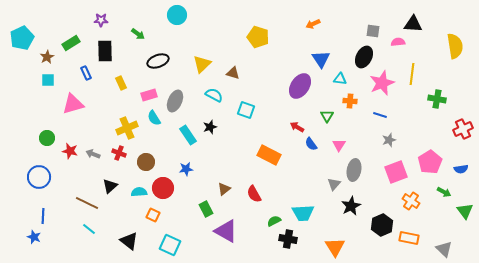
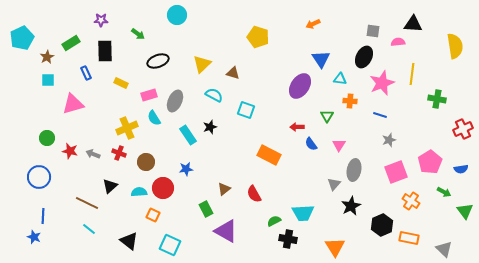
yellow rectangle at (121, 83): rotated 40 degrees counterclockwise
red arrow at (297, 127): rotated 32 degrees counterclockwise
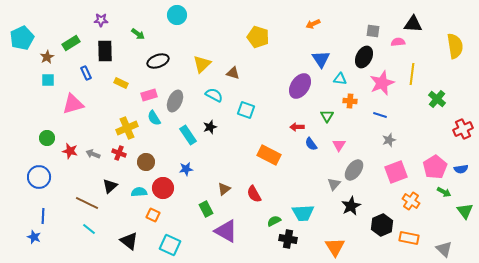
green cross at (437, 99): rotated 30 degrees clockwise
pink pentagon at (430, 162): moved 5 px right, 5 px down
gray ellipse at (354, 170): rotated 25 degrees clockwise
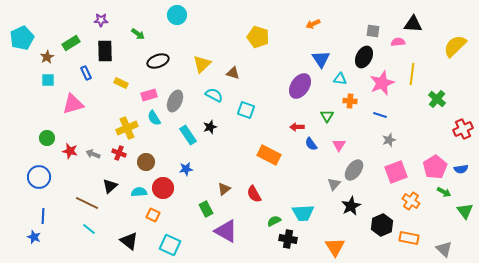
yellow semicircle at (455, 46): rotated 125 degrees counterclockwise
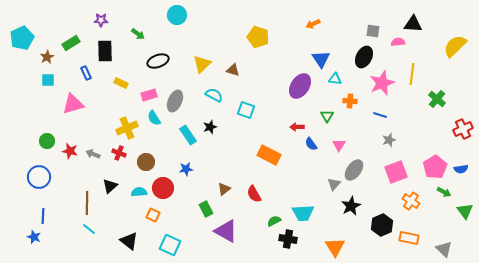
brown triangle at (233, 73): moved 3 px up
cyan triangle at (340, 79): moved 5 px left
green circle at (47, 138): moved 3 px down
brown line at (87, 203): rotated 65 degrees clockwise
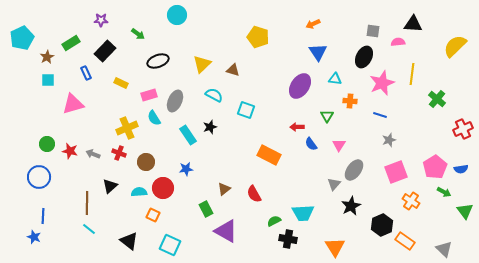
black rectangle at (105, 51): rotated 45 degrees clockwise
blue triangle at (321, 59): moved 3 px left, 7 px up
green circle at (47, 141): moved 3 px down
orange rectangle at (409, 238): moved 4 px left, 3 px down; rotated 24 degrees clockwise
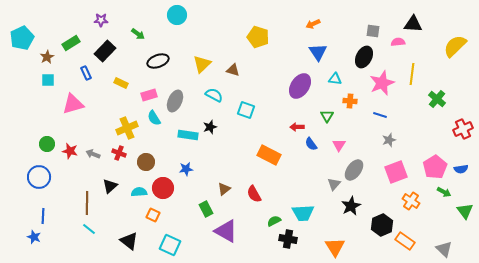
cyan rectangle at (188, 135): rotated 48 degrees counterclockwise
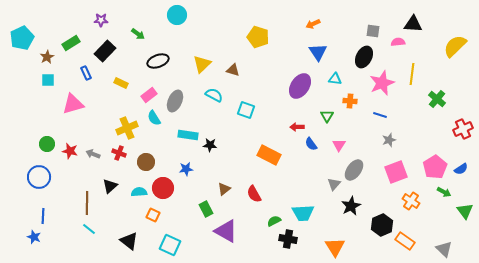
pink rectangle at (149, 95): rotated 21 degrees counterclockwise
black star at (210, 127): moved 18 px down; rotated 24 degrees clockwise
blue semicircle at (461, 169): rotated 24 degrees counterclockwise
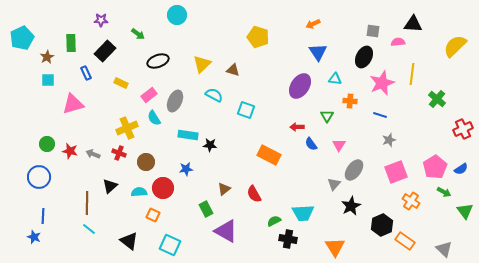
green rectangle at (71, 43): rotated 60 degrees counterclockwise
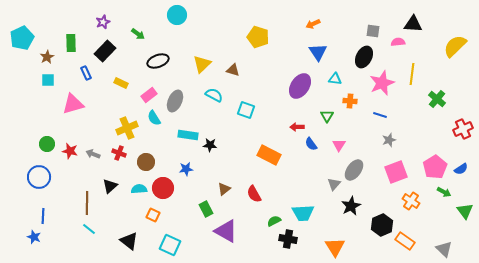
purple star at (101, 20): moved 2 px right, 2 px down; rotated 24 degrees counterclockwise
cyan semicircle at (139, 192): moved 3 px up
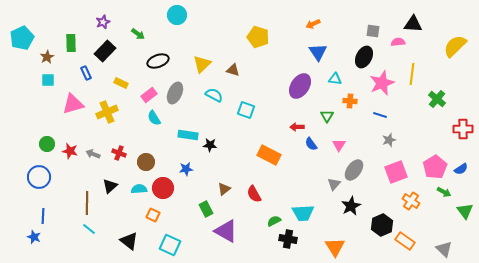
gray ellipse at (175, 101): moved 8 px up
yellow cross at (127, 128): moved 20 px left, 16 px up
red cross at (463, 129): rotated 24 degrees clockwise
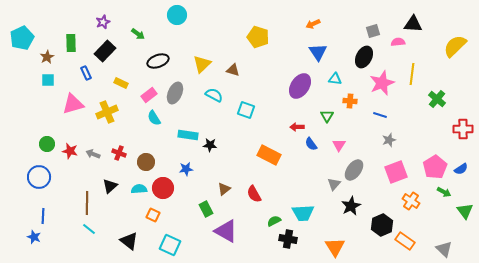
gray square at (373, 31): rotated 24 degrees counterclockwise
